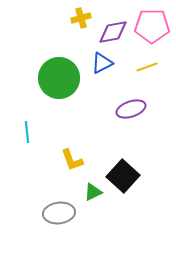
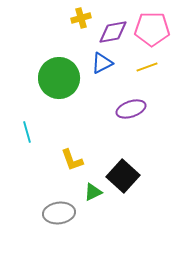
pink pentagon: moved 3 px down
cyan line: rotated 10 degrees counterclockwise
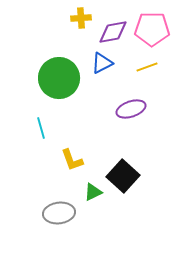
yellow cross: rotated 12 degrees clockwise
cyan line: moved 14 px right, 4 px up
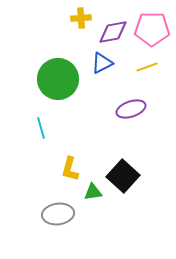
green circle: moved 1 px left, 1 px down
yellow L-shape: moved 2 px left, 9 px down; rotated 35 degrees clockwise
green triangle: rotated 18 degrees clockwise
gray ellipse: moved 1 px left, 1 px down
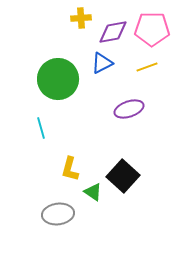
purple ellipse: moved 2 px left
green triangle: rotated 42 degrees clockwise
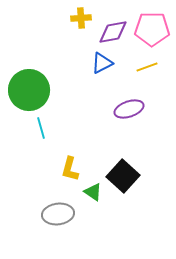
green circle: moved 29 px left, 11 px down
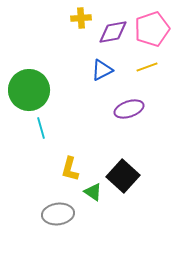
pink pentagon: rotated 20 degrees counterclockwise
blue triangle: moved 7 px down
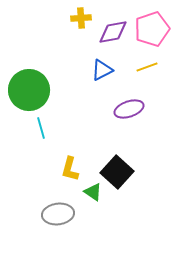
black square: moved 6 px left, 4 px up
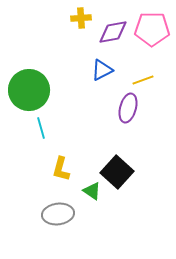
pink pentagon: rotated 20 degrees clockwise
yellow line: moved 4 px left, 13 px down
purple ellipse: moved 1 px left, 1 px up; rotated 56 degrees counterclockwise
yellow L-shape: moved 9 px left
green triangle: moved 1 px left, 1 px up
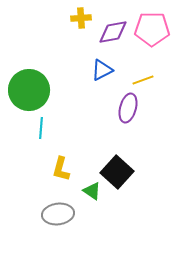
cyan line: rotated 20 degrees clockwise
